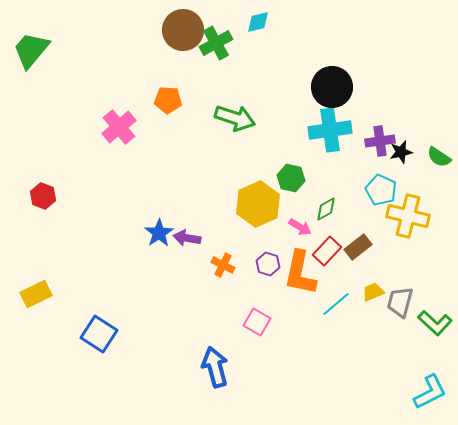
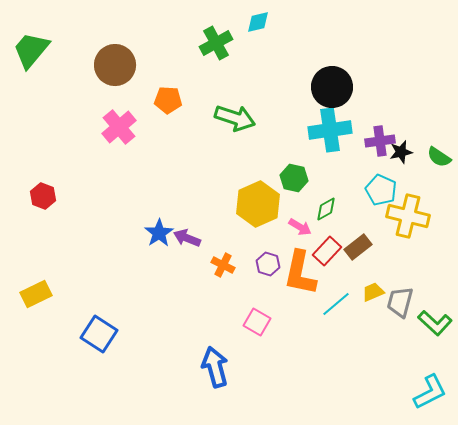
brown circle: moved 68 px left, 35 px down
green hexagon: moved 3 px right
purple arrow: rotated 12 degrees clockwise
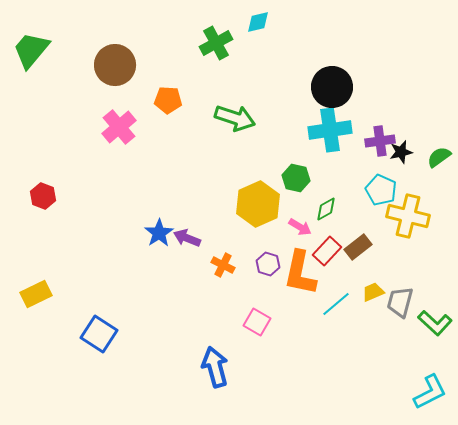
green semicircle: rotated 110 degrees clockwise
green hexagon: moved 2 px right
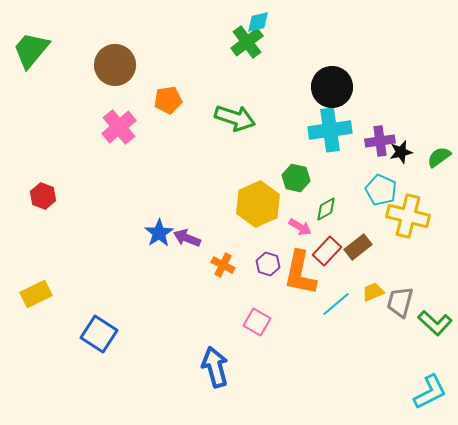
green cross: moved 31 px right, 1 px up; rotated 8 degrees counterclockwise
orange pentagon: rotated 12 degrees counterclockwise
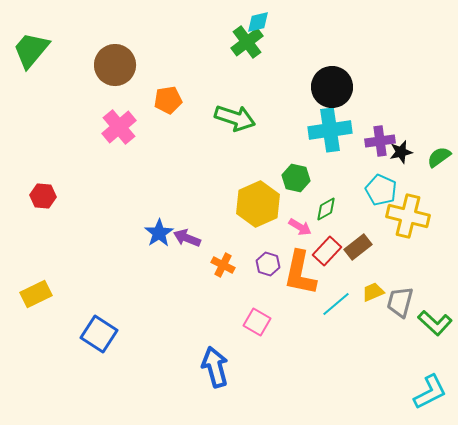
red hexagon: rotated 15 degrees counterclockwise
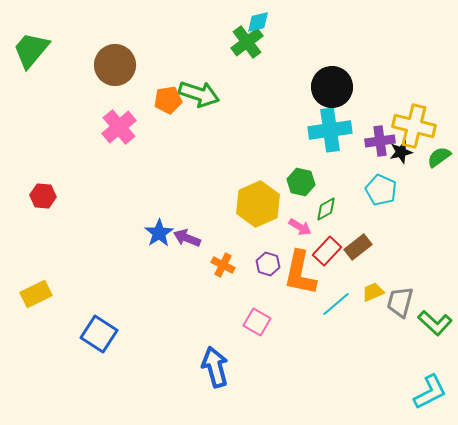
green arrow: moved 36 px left, 24 px up
green hexagon: moved 5 px right, 4 px down
yellow cross: moved 6 px right, 90 px up
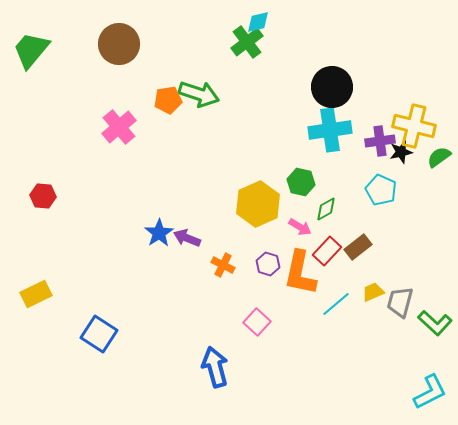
brown circle: moved 4 px right, 21 px up
pink square: rotated 12 degrees clockwise
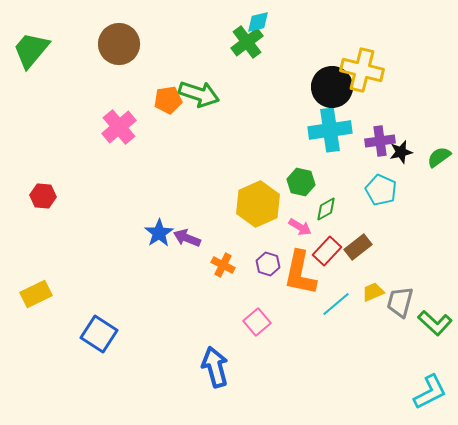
yellow cross: moved 52 px left, 56 px up
pink square: rotated 8 degrees clockwise
